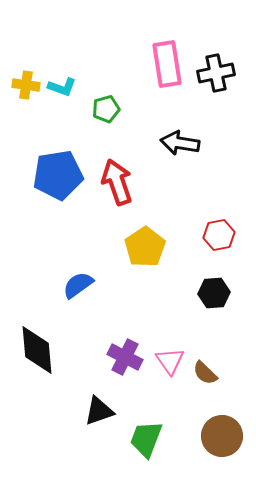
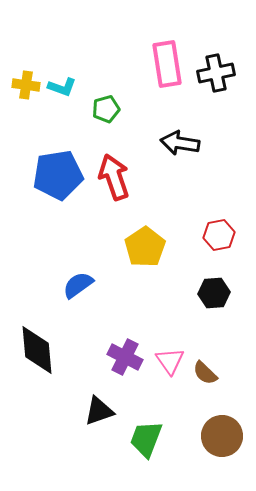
red arrow: moved 3 px left, 5 px up
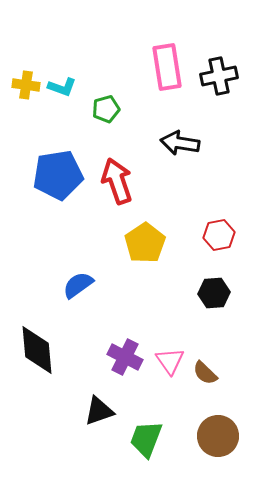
pink rectangle: moved 3 px down
black cross: moved 3 px right, 3 px down
red arrow: moved 3 px right, 4 px down
yellow pentagon: moved 4 px up
brown circle: moved 4 px left
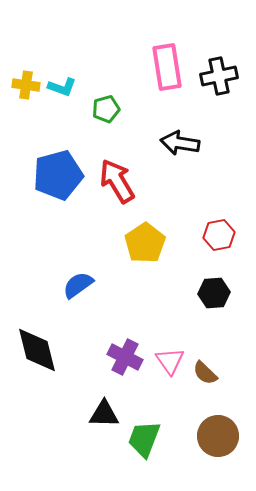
blue pentagon: rotated 6 degrees counterclockwise
red arrow: rotated 12 degrees counterclockwise
black diamond: rotated 9 degrees counterclockwise
black triangle: moved 5 px right, 3 px down; rotated 20 degrees clockwise
green trapezoid: moved 2 px left
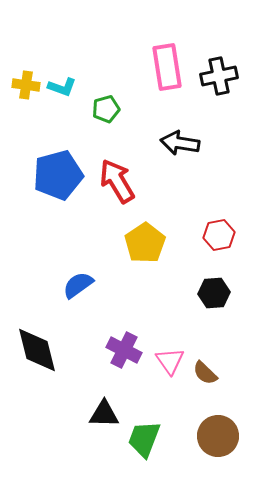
purple cross: moved 1 px left, 7 px up
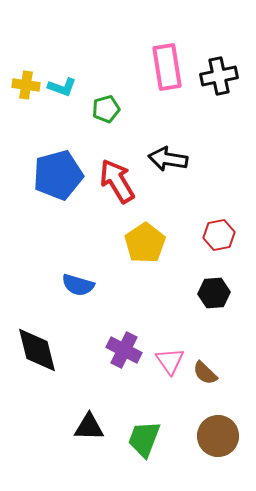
black arrow: moved 12 px left, 16 px down
blue semicircle: rotated 128 degrees counterclockwise
black triangle: moved 15 px left, 13 px down
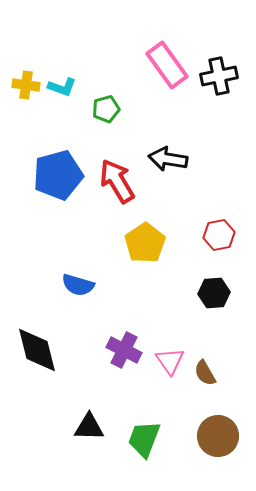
pink rectangle: moved 2 px up; rotated 27 degrees counterclockwise
brown semicircle: rotated 16 degrees clockwise
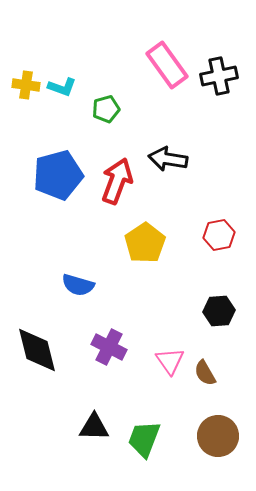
red arrow: rotated 51 degrees clockwise
black hexagon: moved 5 px right, 18 px down
purple cross: moved 15 px left, 3 px up
black triangle: moved 5 px right
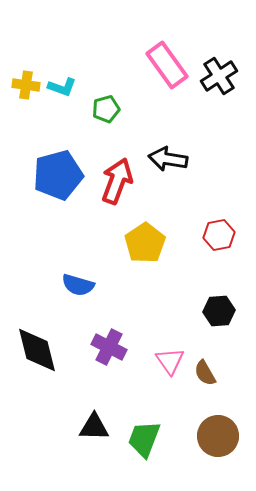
black cross: rotated 21 degrees counterclockwise
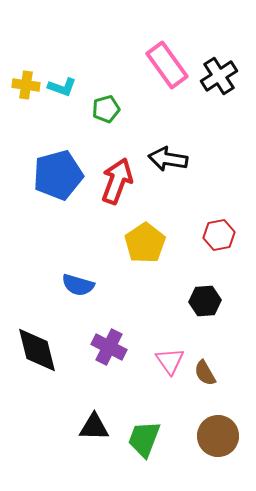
black hexagon: moved 14 px left, 10 px up
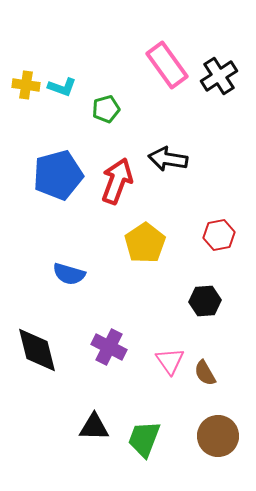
blue semicircle: moved 9 px left, 11 px up
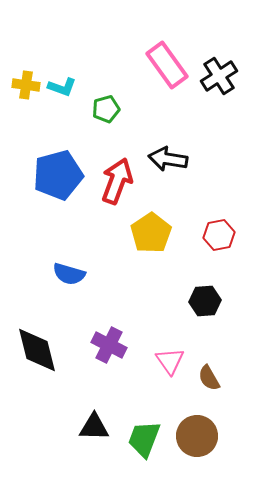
yellow pentagon: moved 6 px right, 10 px up
purple cross: moved 2 px up
brown semicircle: moved 4 px right, 5 px down
brown circle: moved 21 px left
